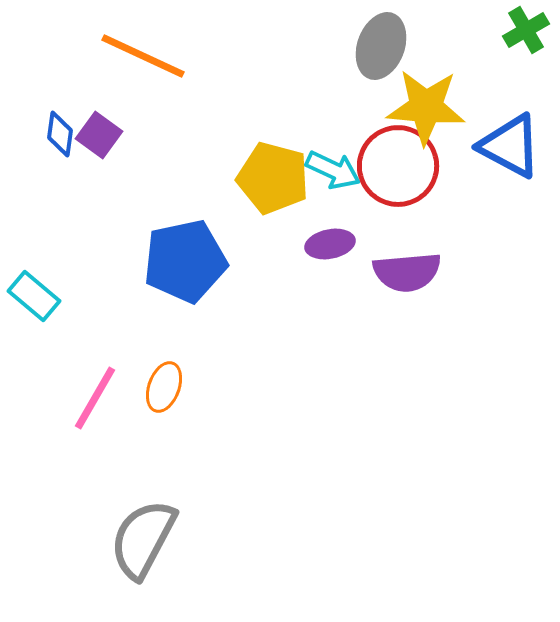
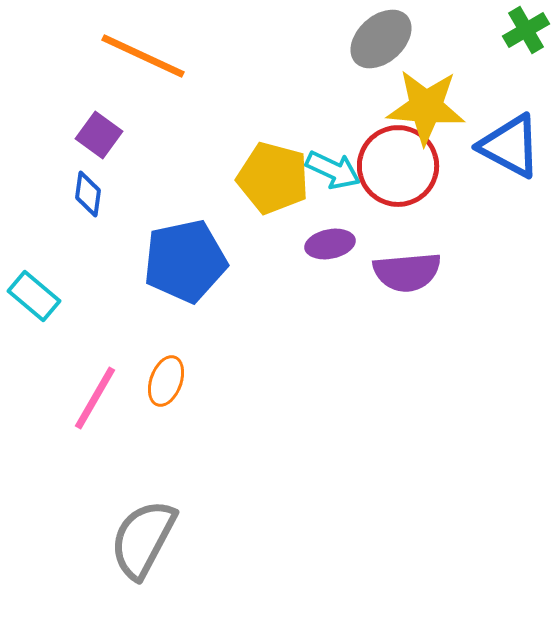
gray ellipse: moved 7 px up; rotated 28 degrees clockwise
blue diamond: moved 28 px right, 60 px down
orange ellipse: moved 2 px right, 6 px up
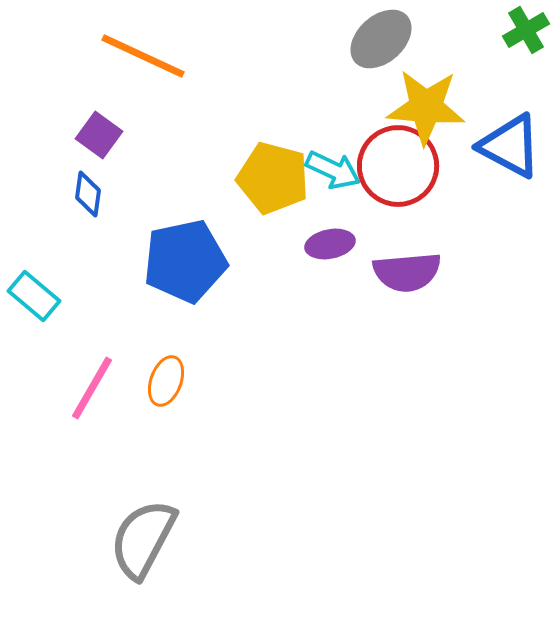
pink line: moved 3 px left, 10 px up
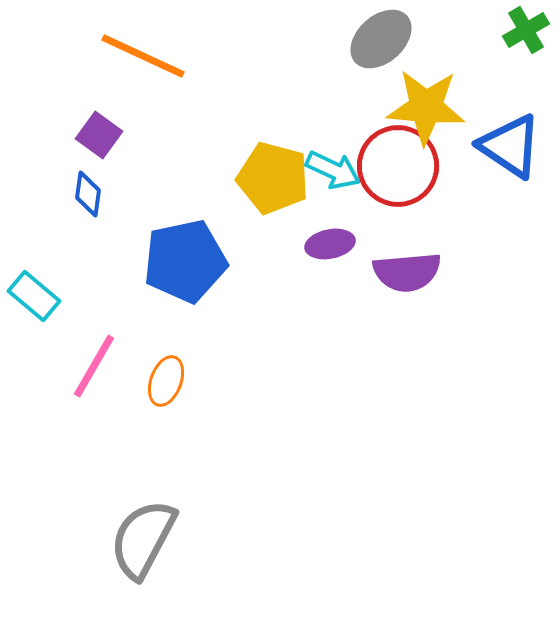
blue triangle: rotated 6 degrees clockwise
pink line: moved 2 px right, 22 px up
